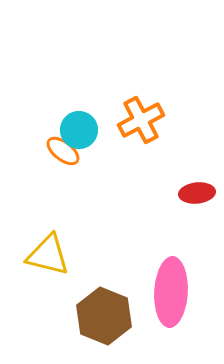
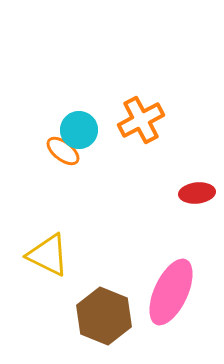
yellow triangle: rotated 12 degrees clockwise
pink ellipse: rotated 22 degrees clockwise
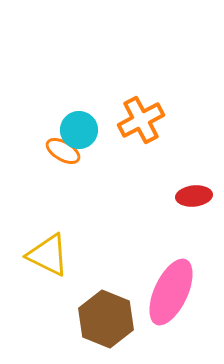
orange ellipse: rotated 8 degrees counterclockwise
red ellipse: moved 3 px left, 3 px down
brown hexagon: moved 2 px right, 3 px down
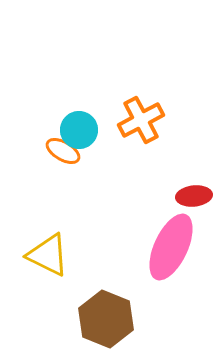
pink ellipse: moved 45 px up
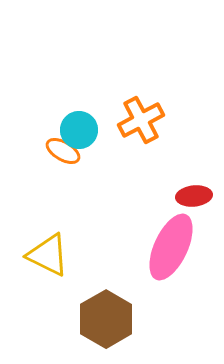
brown hexagon: rotated 8 degrees clockwise
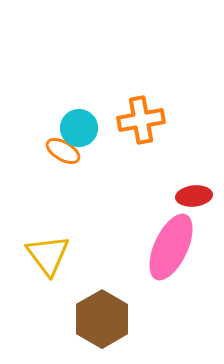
orange cross: rotated 18 degrees clockwise
cyan circle: moved 2 px up
yellow triangle: rotated 27 degrees clockwise
brown hexagon: moved 4 px left
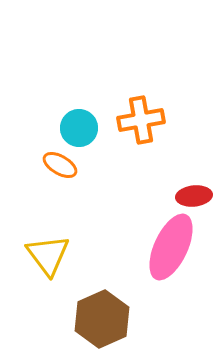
orange ellipse: moved 3 px left, 14 px down
brown hexagon: rotated 6 degrees clockwise
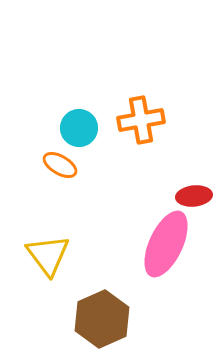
pink ellipse: moved 5 px left, 3 px up
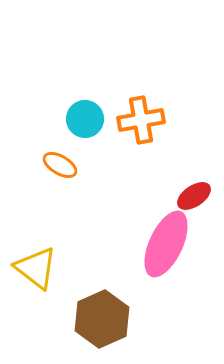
cyan circle: moved 6 px right, 9 px up
red ellipse: rotated 28 degrees counterclockwise
yellow triangle: moved 12 px left, 13 px down; rotated 15 degrees counterclockwise
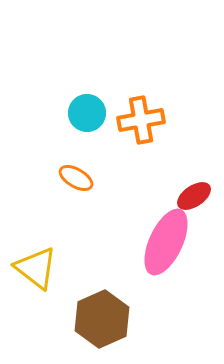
cyan circle: moved 2 px right, 6 px up
orange ellipse: moved 16 px right, 13 px down
pink ellipse: moved 2 px up
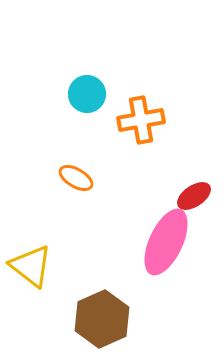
cyan circle: moved 19 px up
yellow triangle: moved 5 px left, 2 px up
